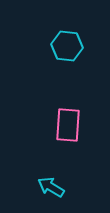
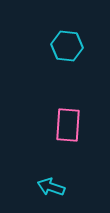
cyan arrow: rotated 12 degrees counterclockwise
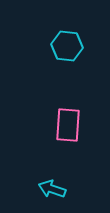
cyan arrow: moved 1 px right, 2 px down
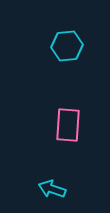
cyan hexagon: rotated 12 degrees counterclockwise
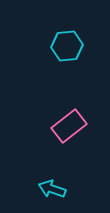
pink rectangle: moved 1 px right, 1 px down; rotated 48 degrees clockwise
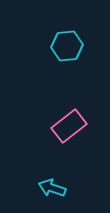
cyan arrow: moved 1 px up
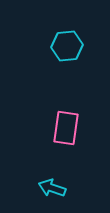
pink rectangle: moved 3 px left, 2 px down; rotated 44 degrees counterclockwise
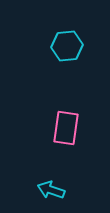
cyan arrow: moved 1 px left, 2 px down
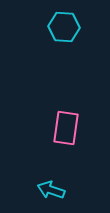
cyan hexagon: moved 3 px left, 19 px up; rotated 8 degrees clockwise
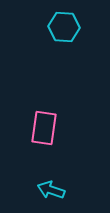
pink rectangle: moved 22 px left
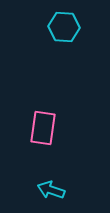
pink rectangle: moved 1 px left
